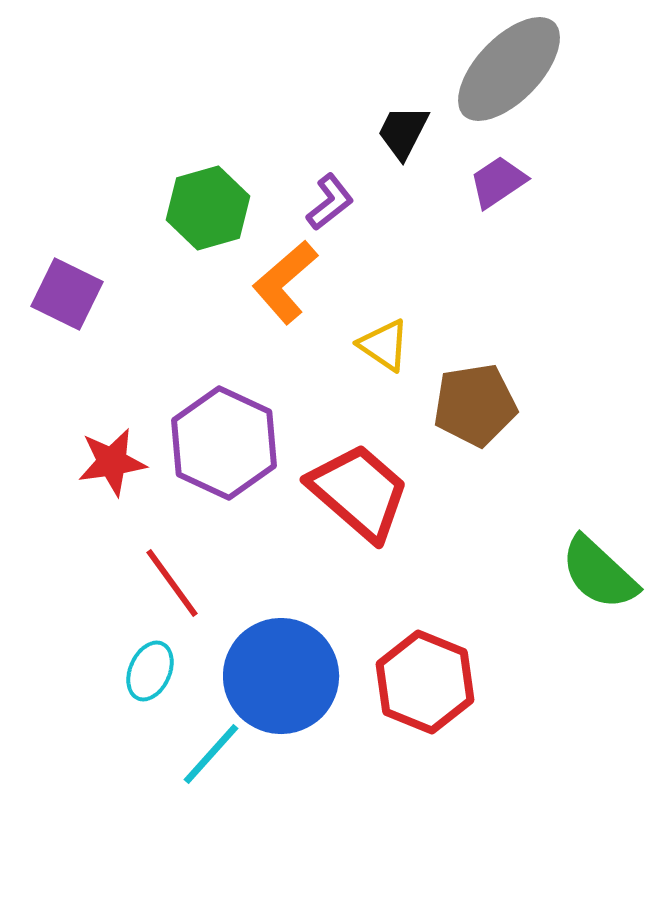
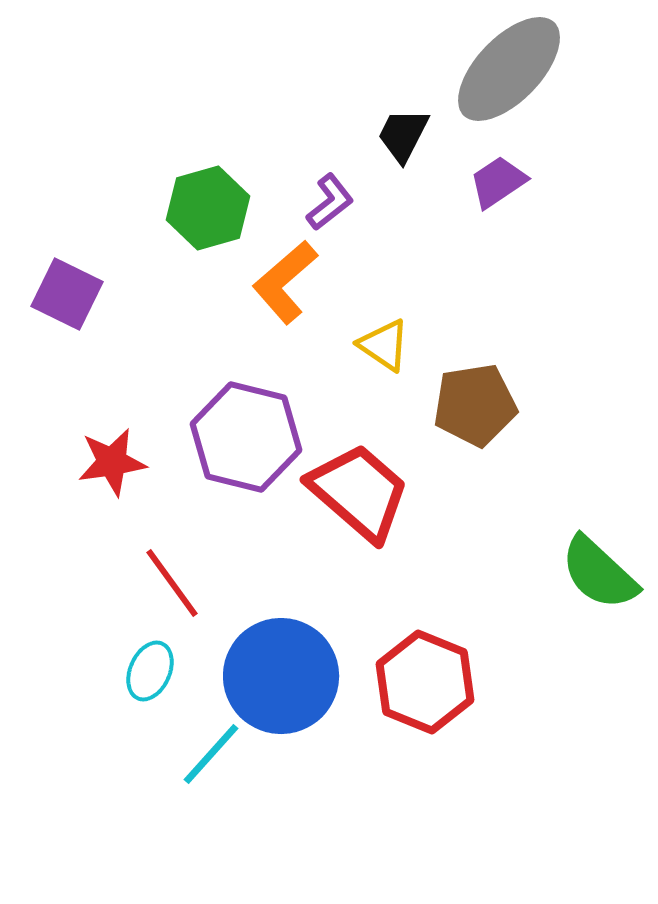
black trapezoid: moved 3 px down
purple hexagon: moved 22 px right, 6 px up; rotated 11 degrees counterclockwise
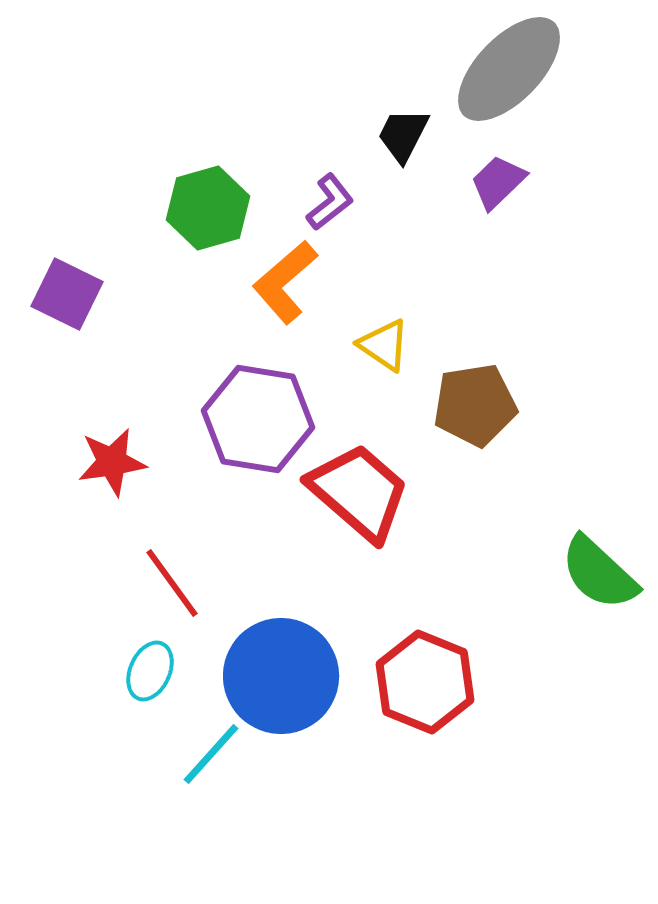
purple trapezoid: rotated 10 degrees counterclockwise
purple hexagon: moved 12 px right, 18 px up; rotated 5 degrees counterclockwise
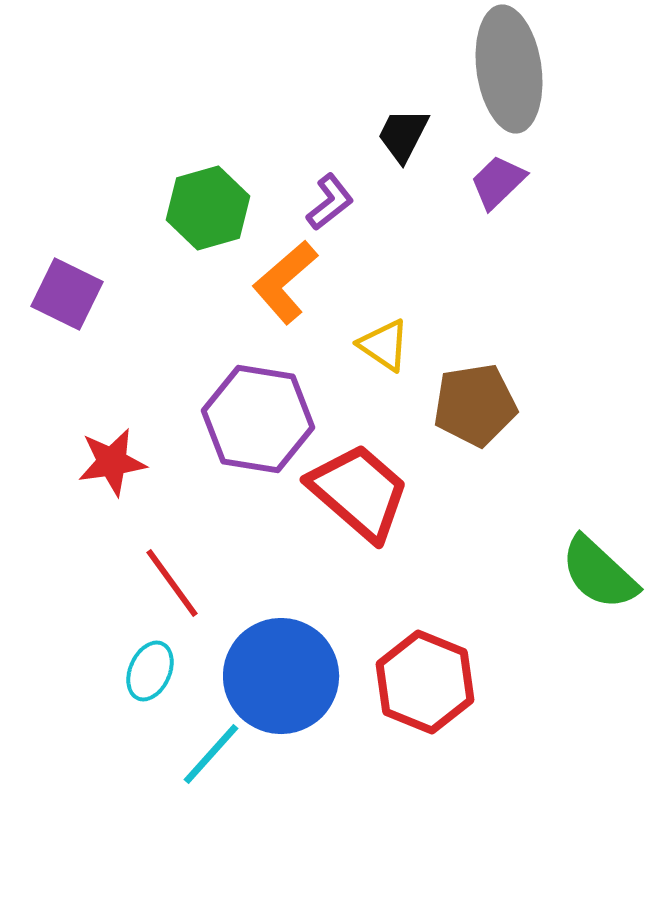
gray ellipse: rotated 52 degrees counterclockwise
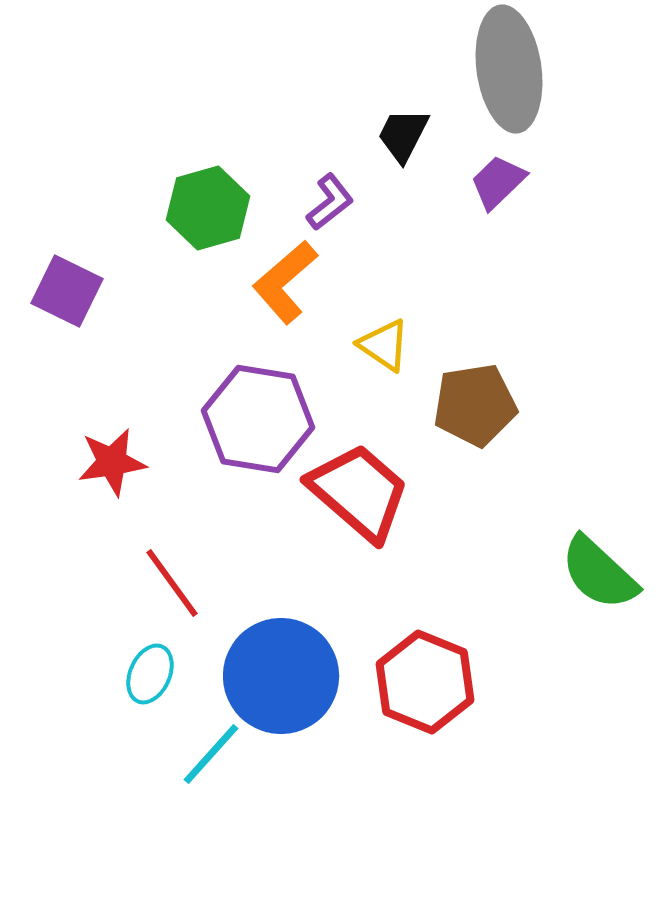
purple square: moved 3 px up
cyan ellipse: moved 3 px down
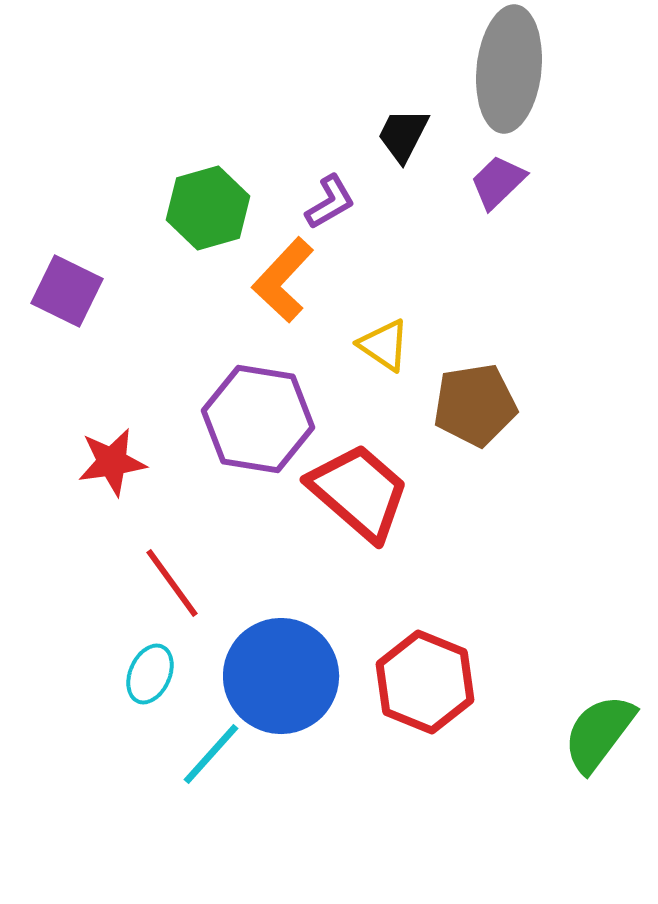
gray ellipse: rotated 14 degrees clockwise
purple L-shape: rotated 8 degrees clockwise
orange L-shape: moved 2 px left, 2 px up; rotated 6 degrees counterclockwise
green semicircle: moved 160 px down; rotated 84 degrees clockwise
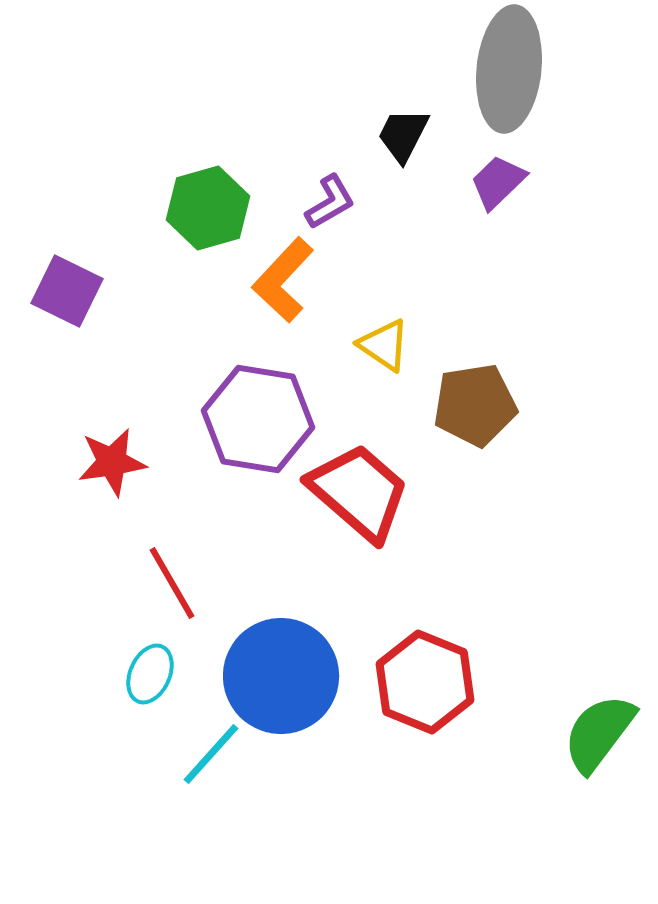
red line: rotated 6 degrees clockwise
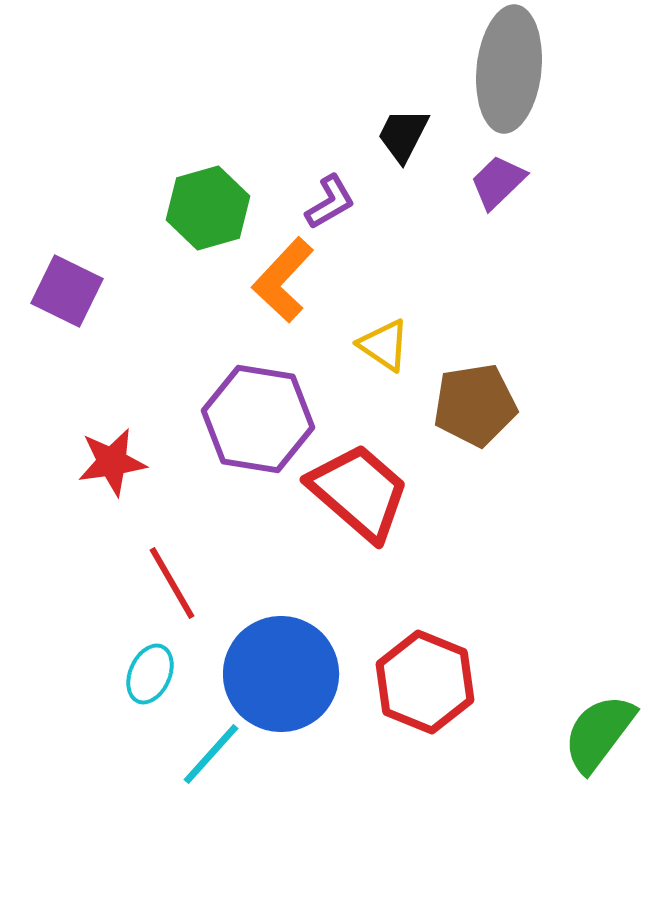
blue circle: moved 2 px up
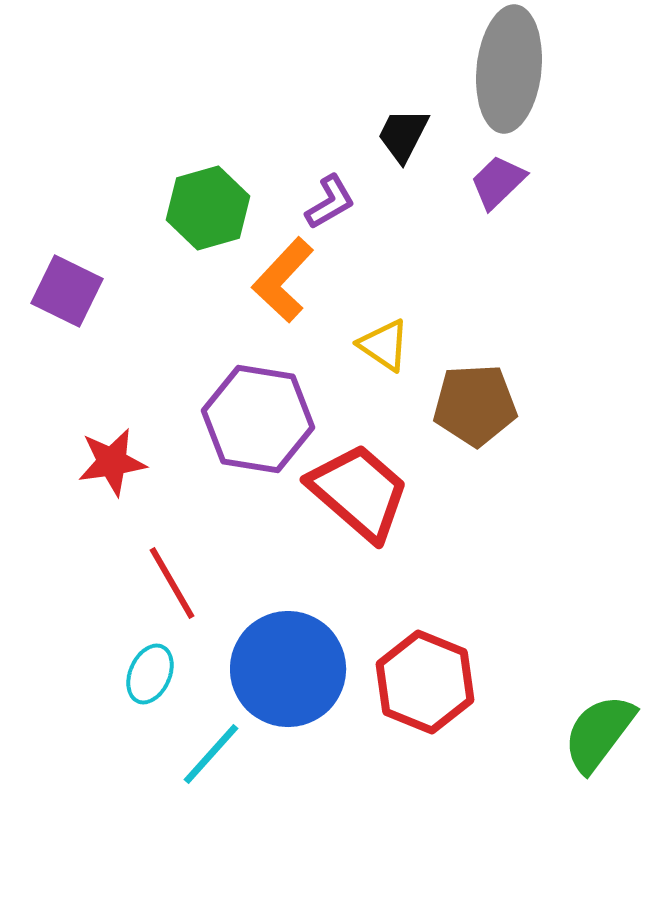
brown pentagon: rotated 6 degrees clockwise
blue circle: moved 7 px right, 5 px up
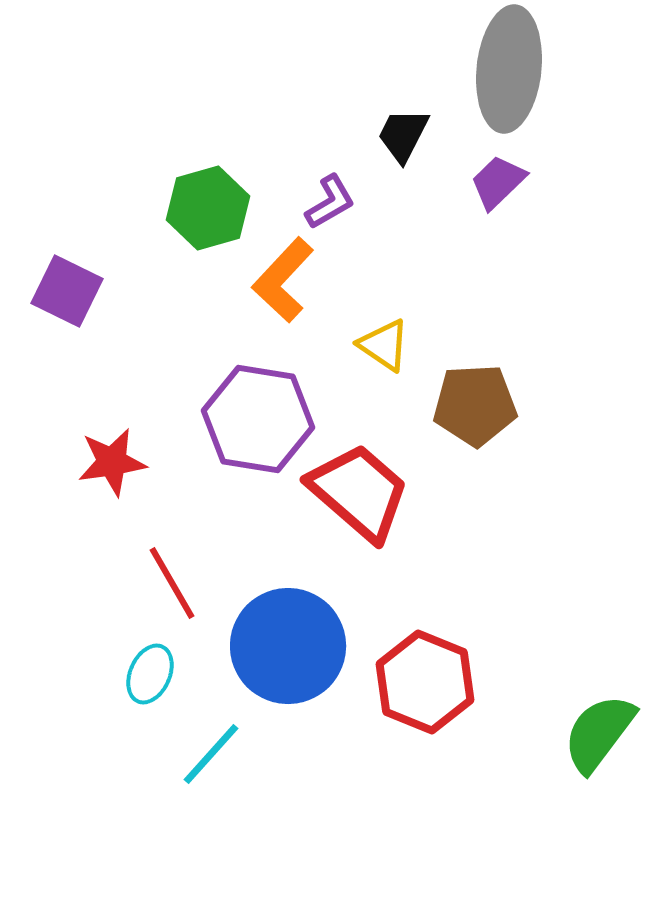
blue circle: moved 23 px up
